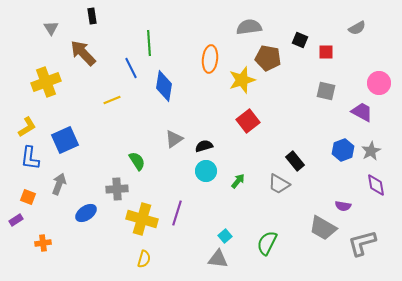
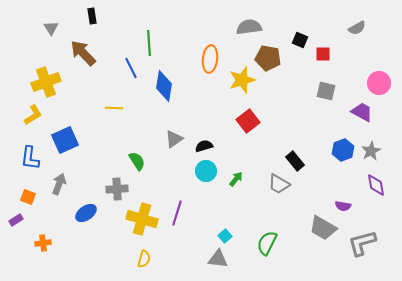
red square at (326, 52): moved 3 px left, 2 px down
yellow line at (112, 100): moved 2 px right, 8 px down; rotated 24 degrees clockwise
yellow L-shape at (27, 127): moved 6 px right, 12 px up
green arrow at (238, 181): moved 2 px left, 2 px up
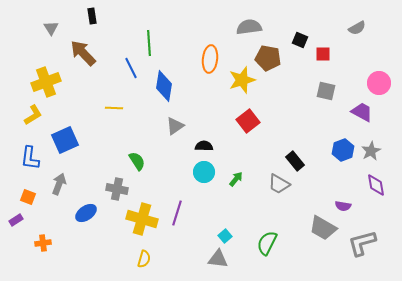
gray triangle at (174, 139): moved 1 px right, 13 px up
black semicircle at (204, 146): rotated 18 degrees clockwise
cyan circle at (206, 171): moved 2 px left, 1 px down
gray cross at (117, 189): rotated 15 degrees clockwise
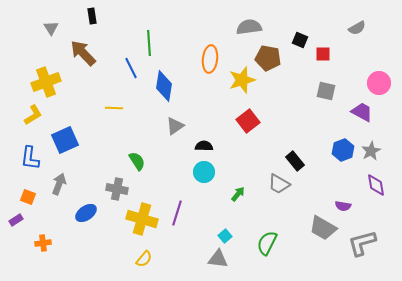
green arrow at (236, 179): moved 2 px right, 15 px down
yellow semicircle at (144, 259): rotated 24 degrees clockwise
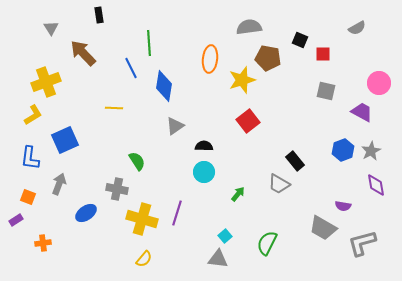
black rectangle at (92, 16): moved 7 px right, 1 px up
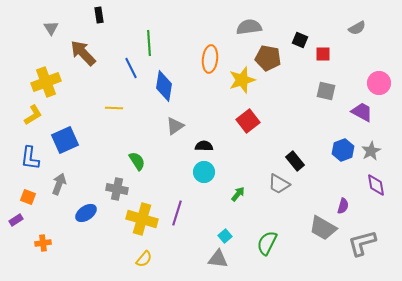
purple semicircle at (343, 206): rotated 84 degrees counterclockwise
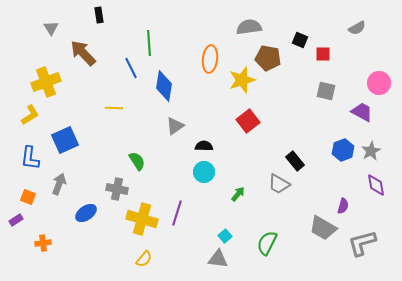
yellow L-shape at (33, 115): moved 3 px left
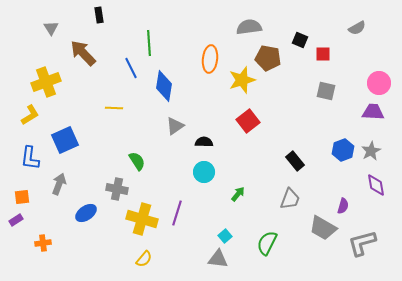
purple trapezoid at (362, 112): moved 11 px right; rotated 25 degrees counterclockwise
black semicircle at (204, 146): moved 4 px up
gray trapezoid at (279, 184): moved 11 px right, 15 px down; rotated 100 degrees counterclockwise
orange square at (28, 197): moved 6 px left; rotated 28 degrees counterclockwise
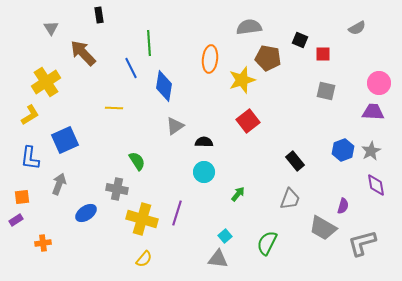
yellow cross at (46, 82): rotated 12 degrees counterclockwise
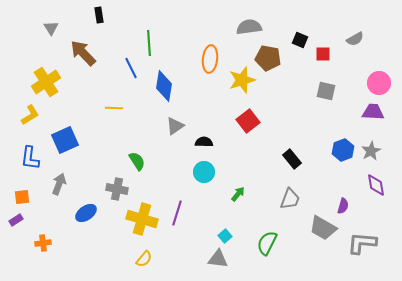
gray semicircle at (357, 28): moved 2 px left, 11 px down
black rectangle at (295, 161): moved 3 px left, 2 px up
gray L-shape at (362, 243): rotated 20 degrees clockwise
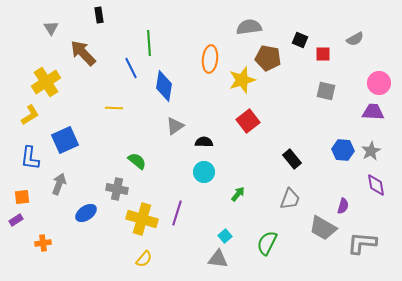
blue hexagon at (343, 150): rotated 25 degrees clockwise
green semicircle at (137, 161): rotated 18 degrees counterclockwise
